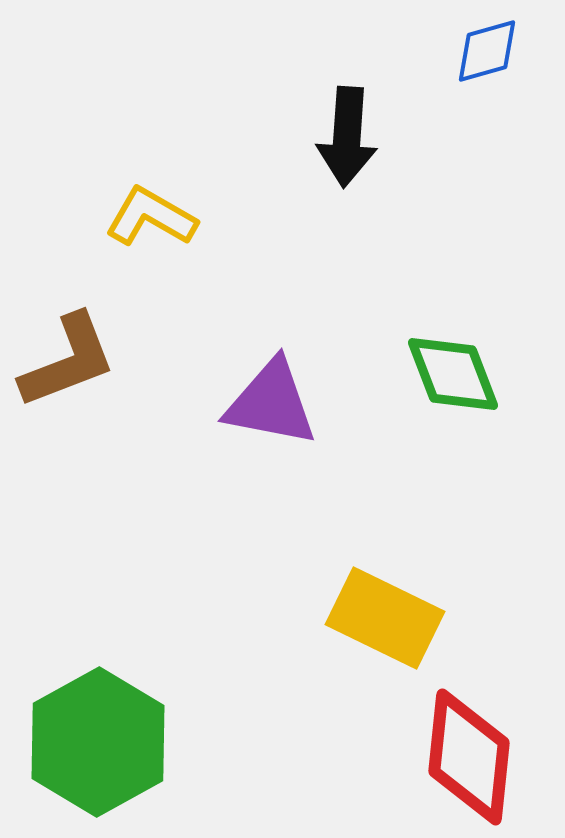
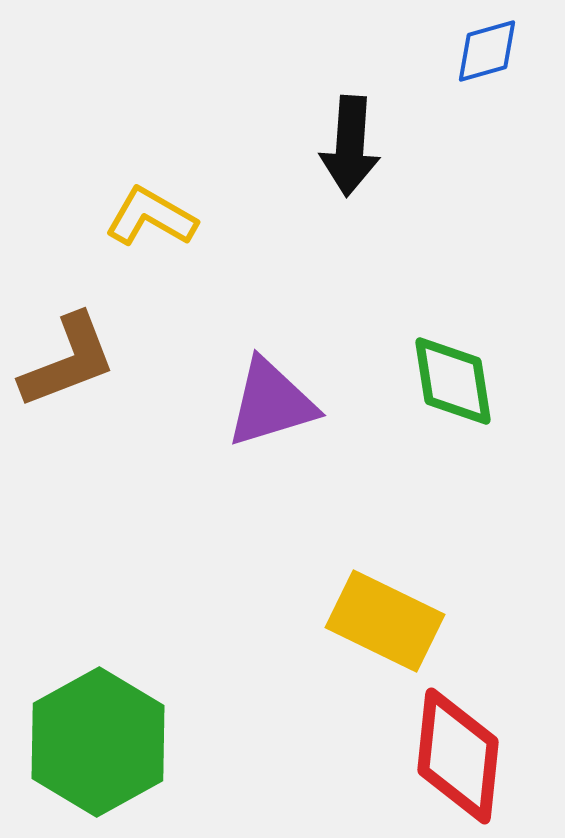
black arrow: moved 3 px right, 9 px down
green diamond: moved 7 px down; rotated 12 degrees clockwise
purple triangle: rotated 28 degrees counterclockwise
yellow rectangle: moved 3 px down
red diamond: moved 11 px left, 1 px up
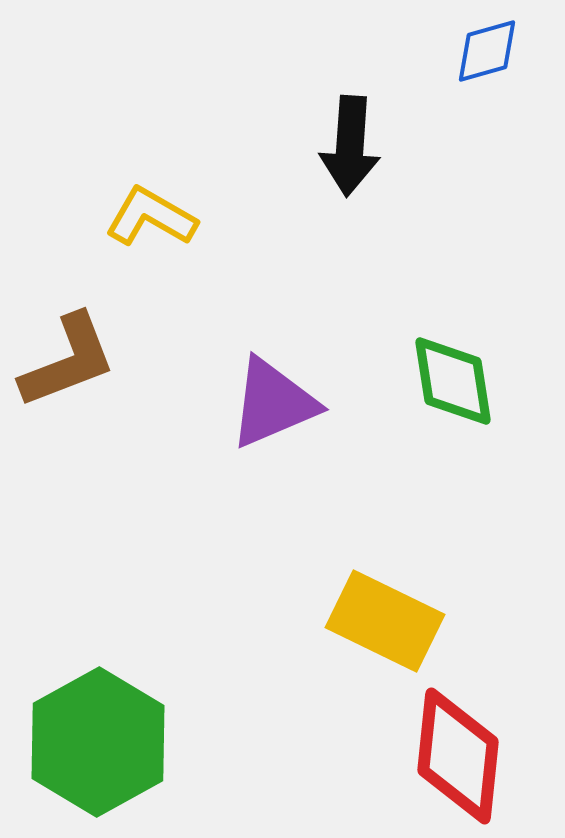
purple triangle: moved 2 px right; rotated 6 degrees counterclockwise
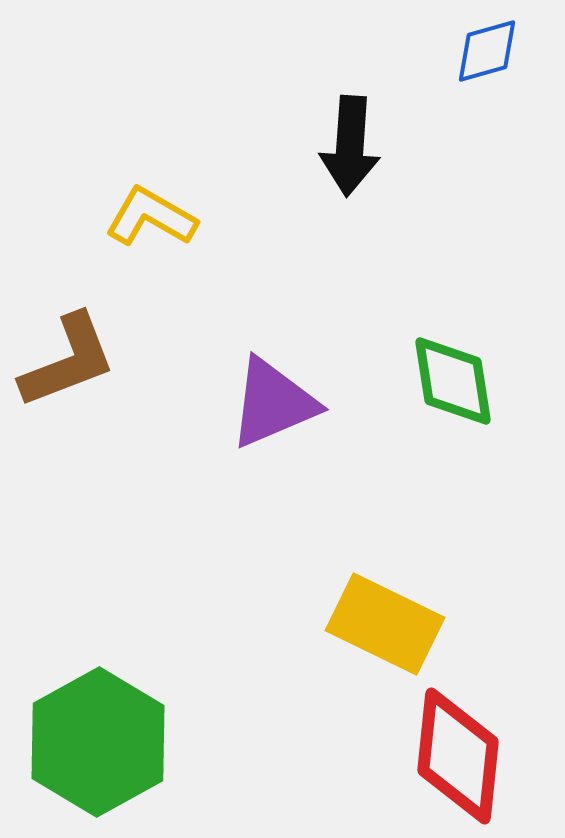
yellow rectangle: moved 3 px down
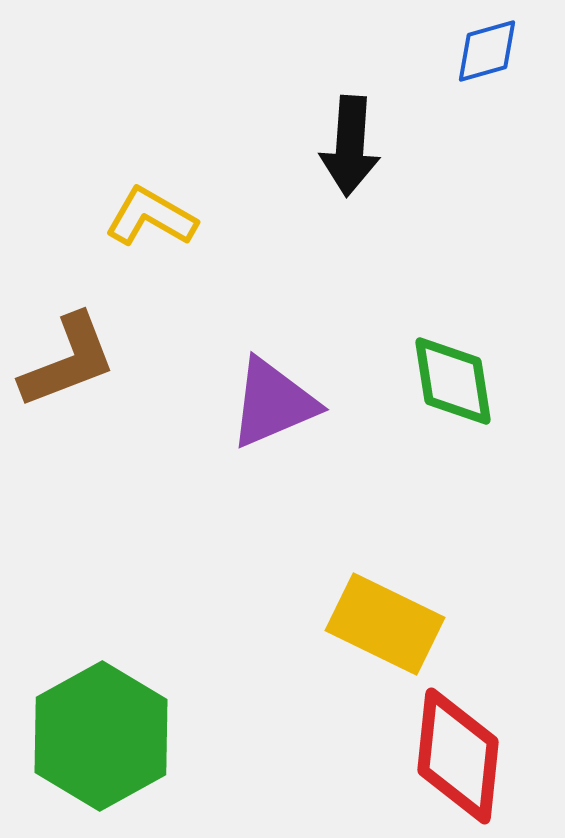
green hexagon: moved 3 px right, 6 px up
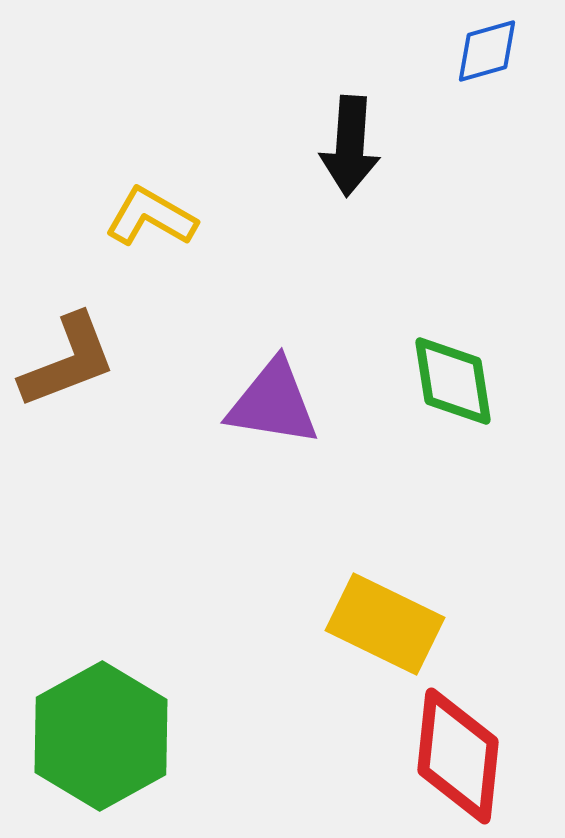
purple triangle: rotated 32 degrees clockwise
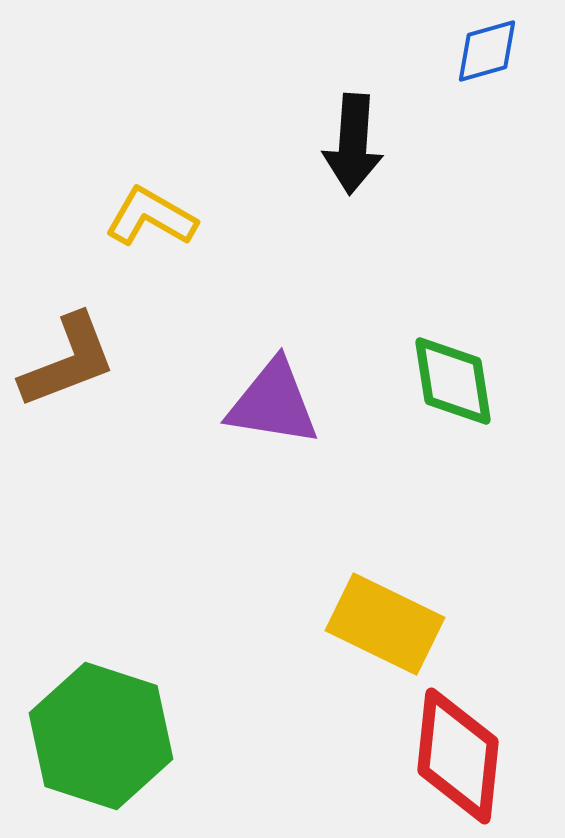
black arrow: moved 3 px right, 2 px up
green hexagon: rotated 13 degrees counterclockwise
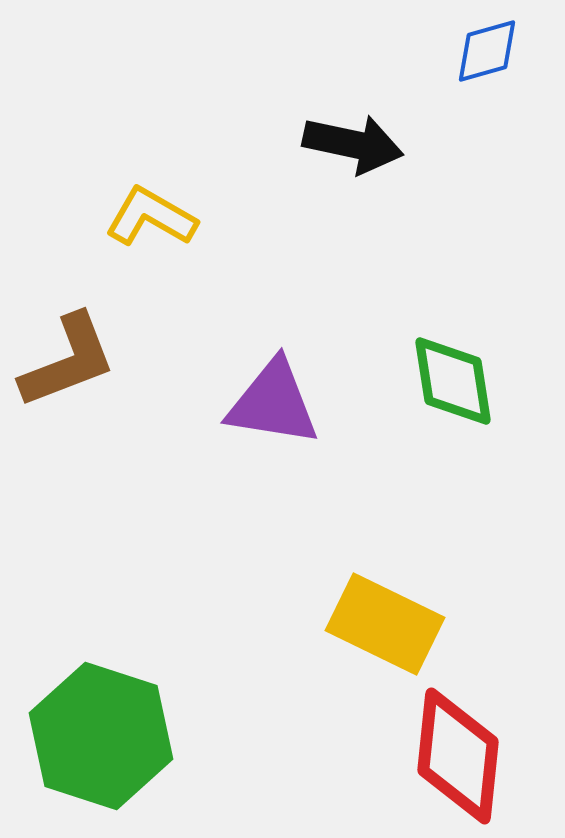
black arrow: rotated 82 degrees counterclockwise
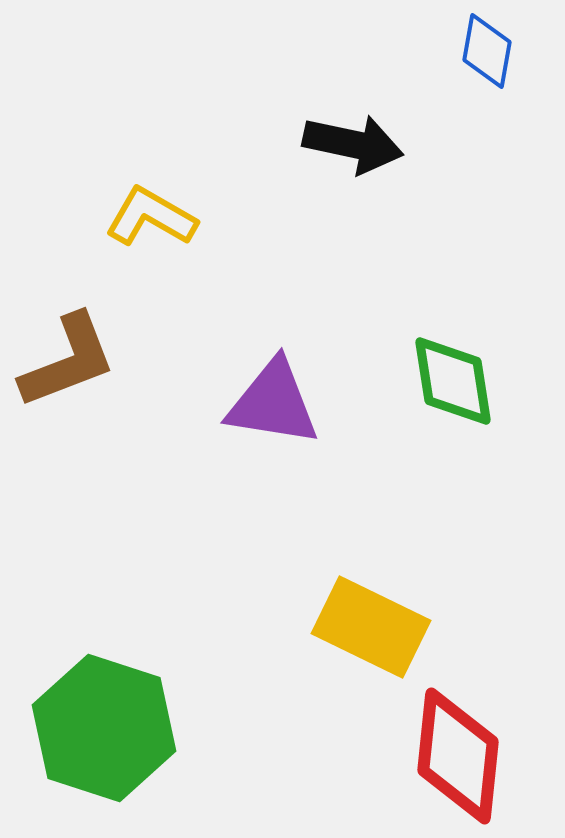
blue diamond: rotated 64 degrees counterclockwise
yellow rectangle: moved 14 px left, 3 px down
green hexagon: moved 3 px right, 8 px up
